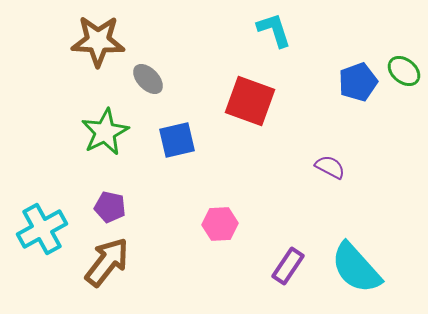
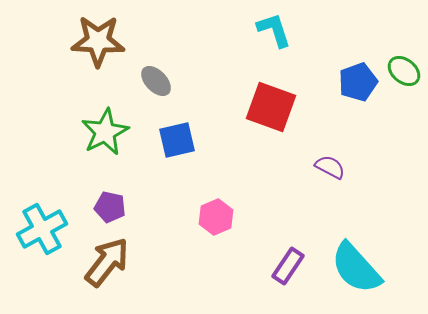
gray ellipse: moved 8 px right, 2 px down
red square: moved 21 px right, 6 px down
pink hexagon: moved 4 px left, 7 px up; rotated 20 degrees counterclockwise
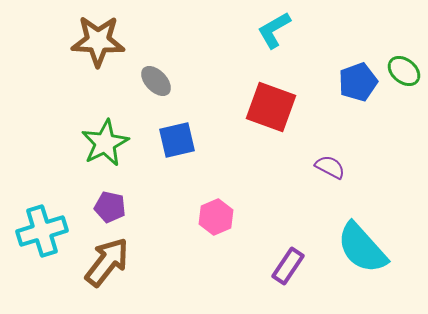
cyan L-shape: rotated 102 degrees counterclockwise
green star: moved 11 px down
cyan cross: moved 2 px down; rotated 12 degrees clockwise
cyan semicircle: moved 6 px right, 20 px up
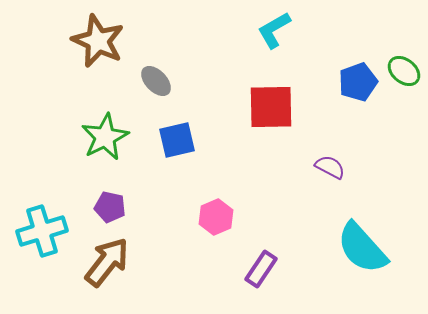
brown star: rotated 22 degrees clockwise
red square: rotated 21 degrees counterclockwise
green star: moved 6 px up
purple rectangle: moved 27 px left, 3 px down
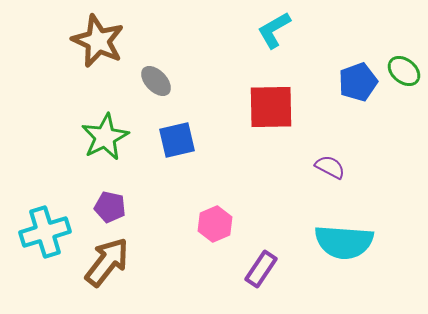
pink hexagon: moved 1 px left, 7 px down
cyan cross: moved 3 px right, 1 px down
cyan semicircle: moved 18 px left, 6 px up; rotated 44 degrees counterclockwise
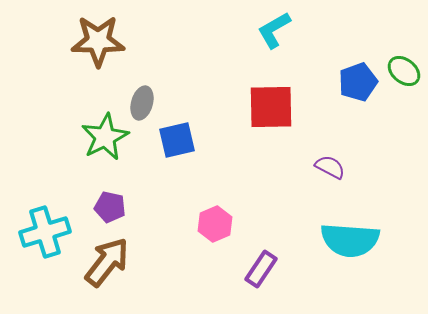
brown star: rotated 24 degrees counterclockwise
gray ellipse: moved 14 px left, 22 px down; rotated 60 degrees clockwise
cyan semicircle: moved 6 px right, 2 px up
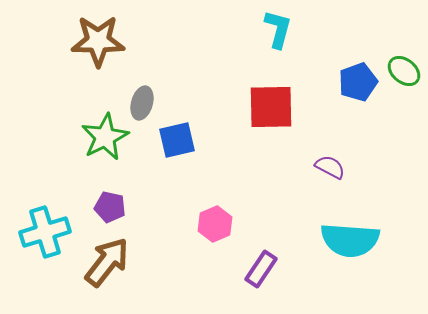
cyan L-shape: moved 4 px right, 1 px up; rotated 135 degrees clockwise
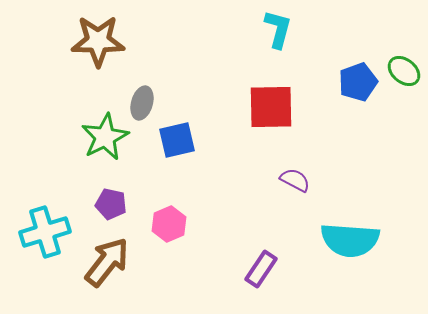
purple semicircle: moved 35 px left, 13 px down
purple pentagon: moved 1 px right, 3 px up
pink hexagon: moved 46 px left
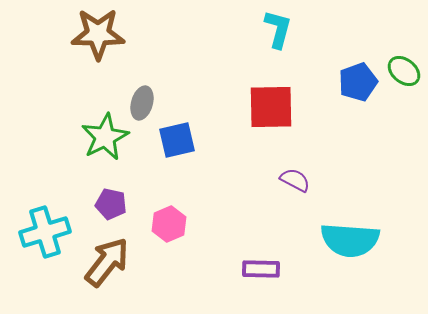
brown star: moved 7 px up
purple rectangle: rotated 57 degrees clockwise
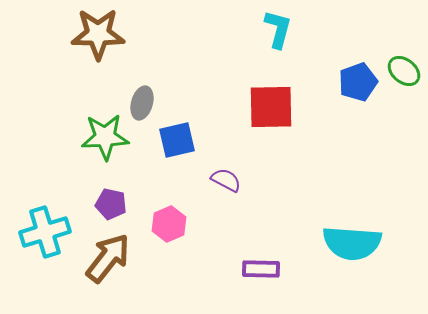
green star: rotated 24 degrees clockwise
purple semicircle: moved 69 px left
cyan semicircle: moved 2 px right, 3 px down
brown arrow: moved 1 px right, 4 px up
